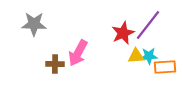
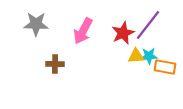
gray star: moved 2 px right
pink arrow: moved 5 px right, 22 px up
orange rectangle: rotated 15 degrees clockwise
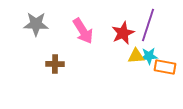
purple line: rotated 20 degrees counterclockwise
pink arrow: rotated 60 degrees counterclockwise
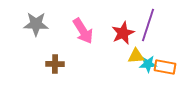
cyan star: moved 1 px left, 8 px down
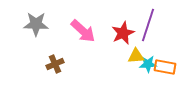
pink arrow: rotated 16 degrees counterclockwise
brown cross: rotated 24 degrees counterclockwise
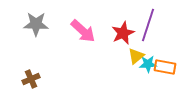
yellow triangle: rotated 36 degrees counterclockwise
brown cross: moved 24 px left, 15 px down
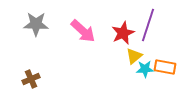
yellow triangle: moved 2 px left
cyan star: moved 3 px left, 5 px down
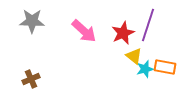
gray star: moved 4 px left, 3 px up
pink arrow: moved 1 px right
yellow triangle: rotated 42 degrees counterclockwise
cyan star: rotated 12 degrees counterclockwise
